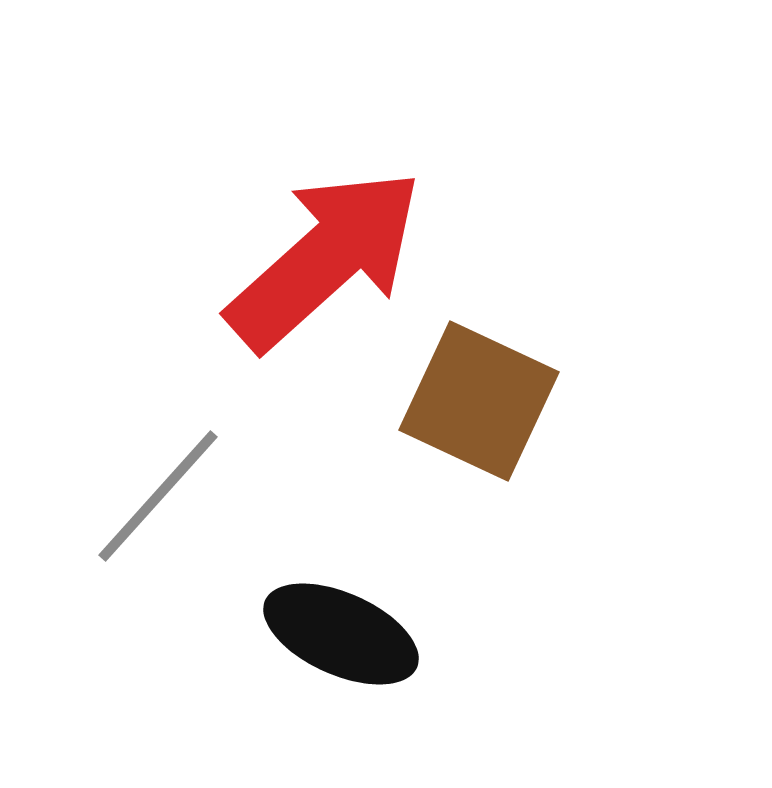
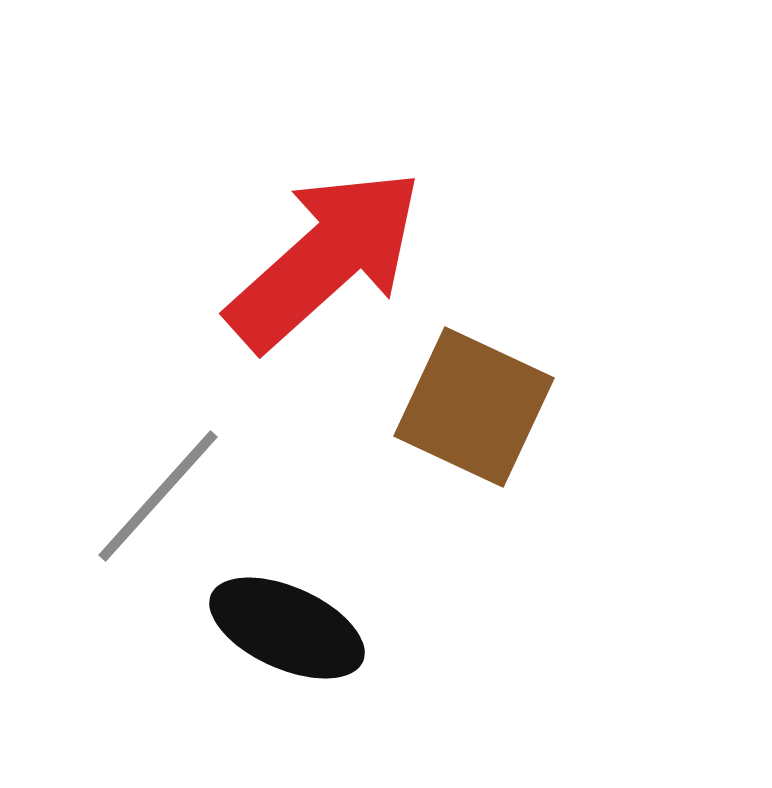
brown square: moved 5 px left, 6 px down
black ellipse: moved 54 px left, 6 px up
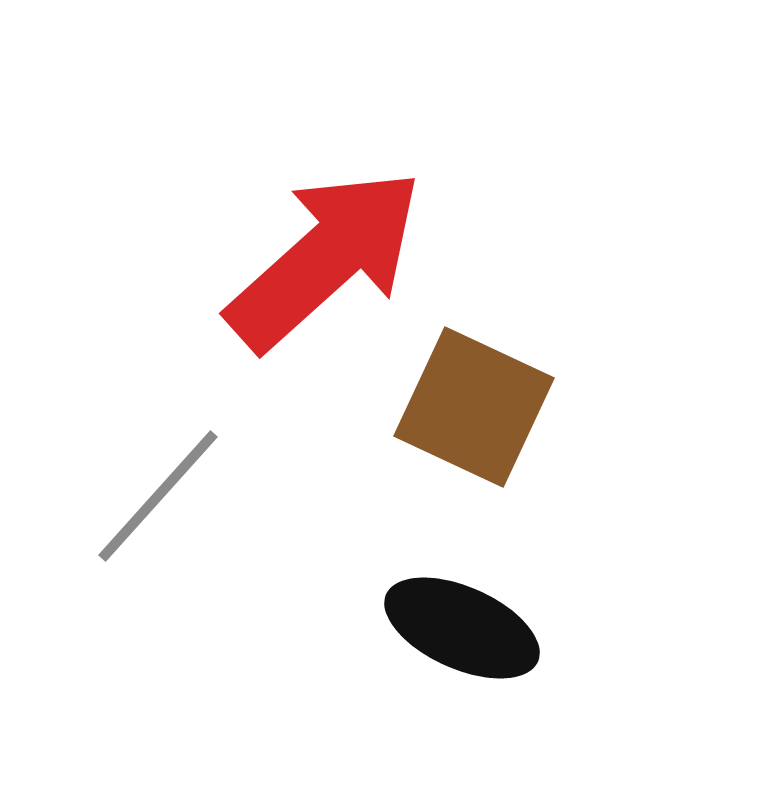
black ellipse: moved 175 px right
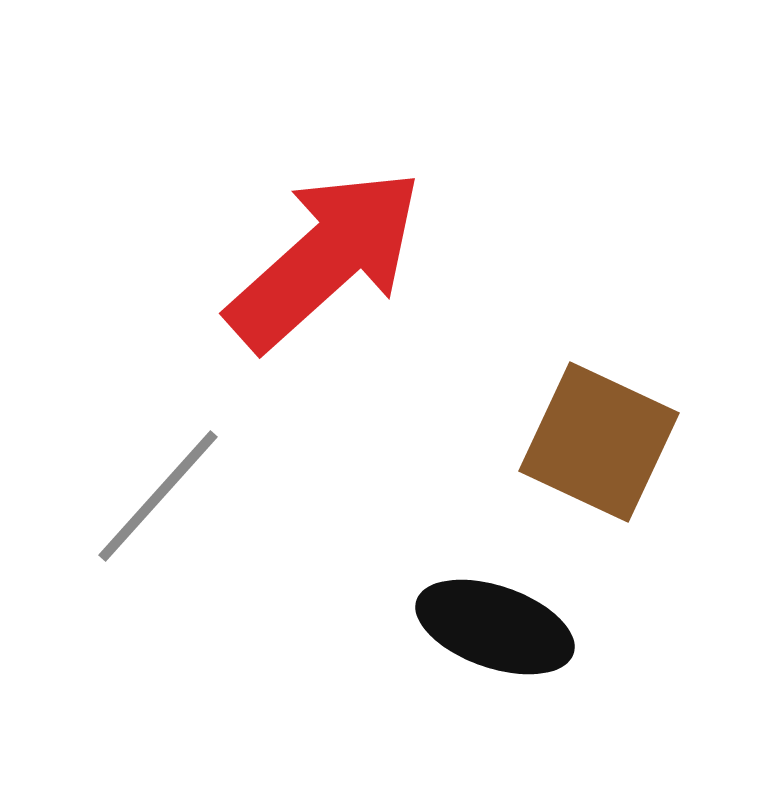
brown square: moved 125 px right, 35 px down
black ellipse: moved 33 px right, 1 px up; rotated 5 degrees counterclockwise
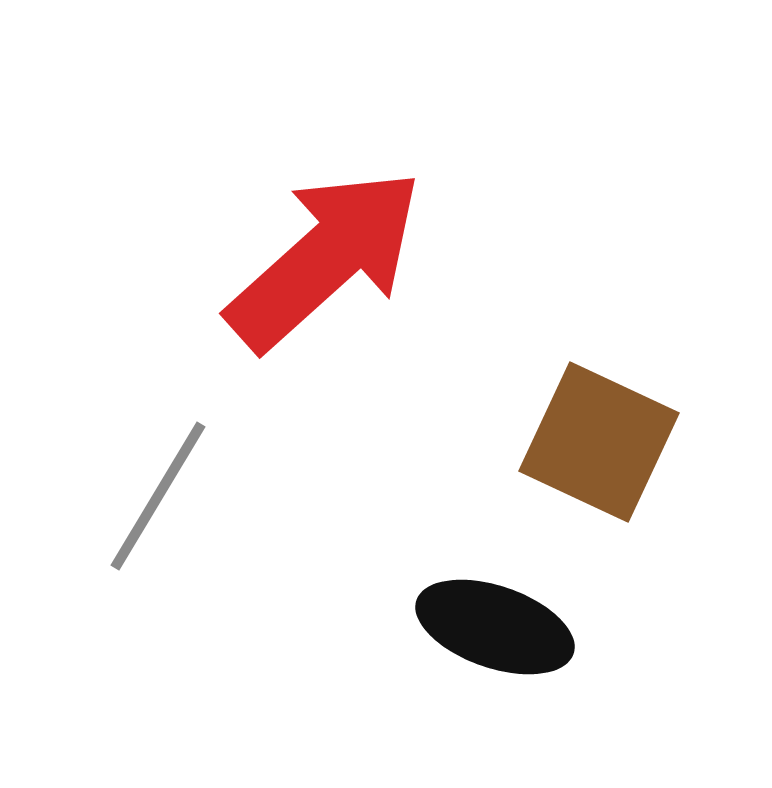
gray line: rotated 11 degrees counterclockwise
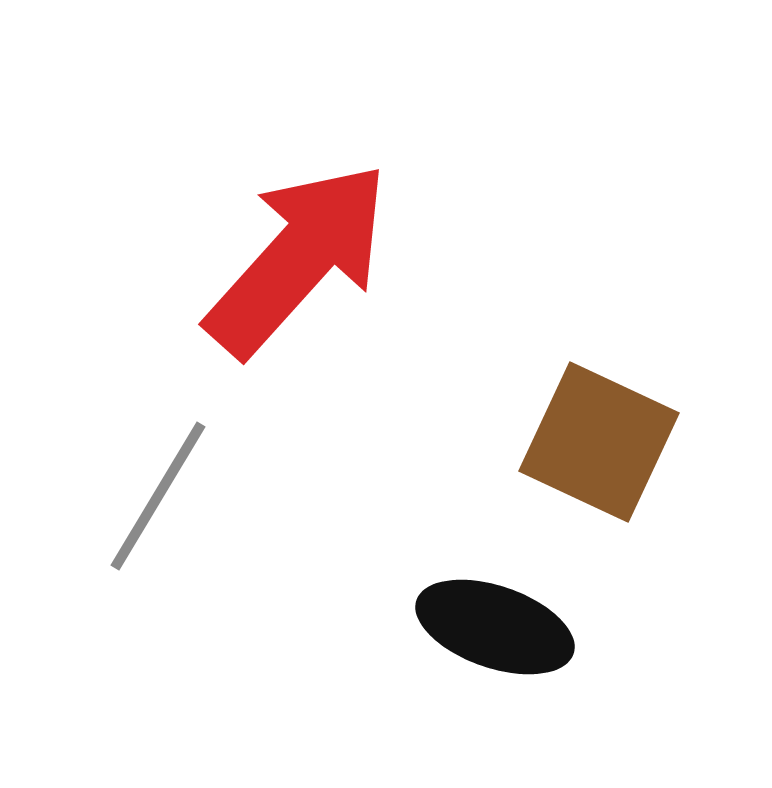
red arrow: moved 27 px left; rotated 6 degrees counterclockwise
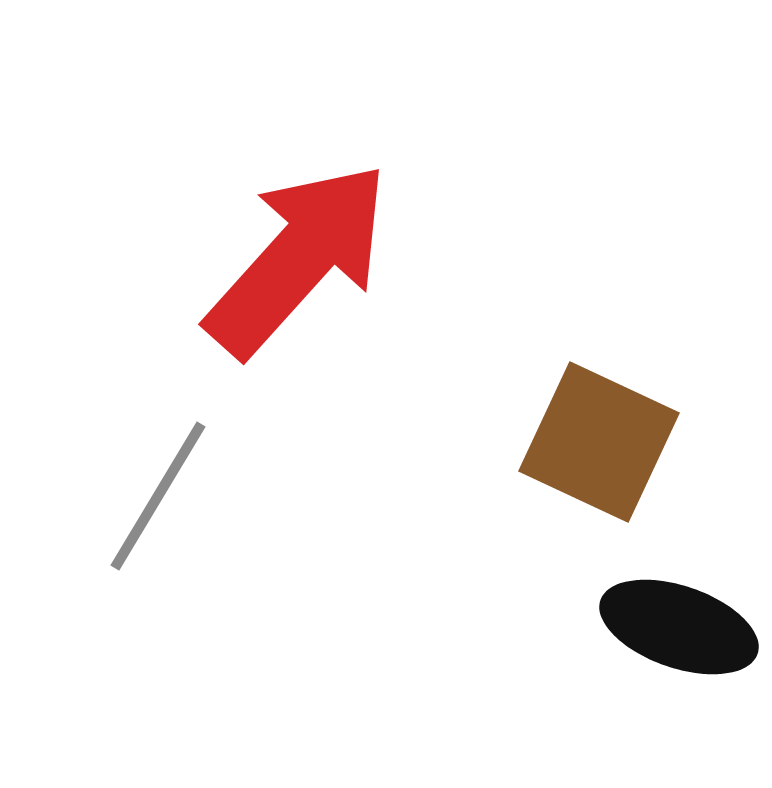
black ellipse: moved 184 px right
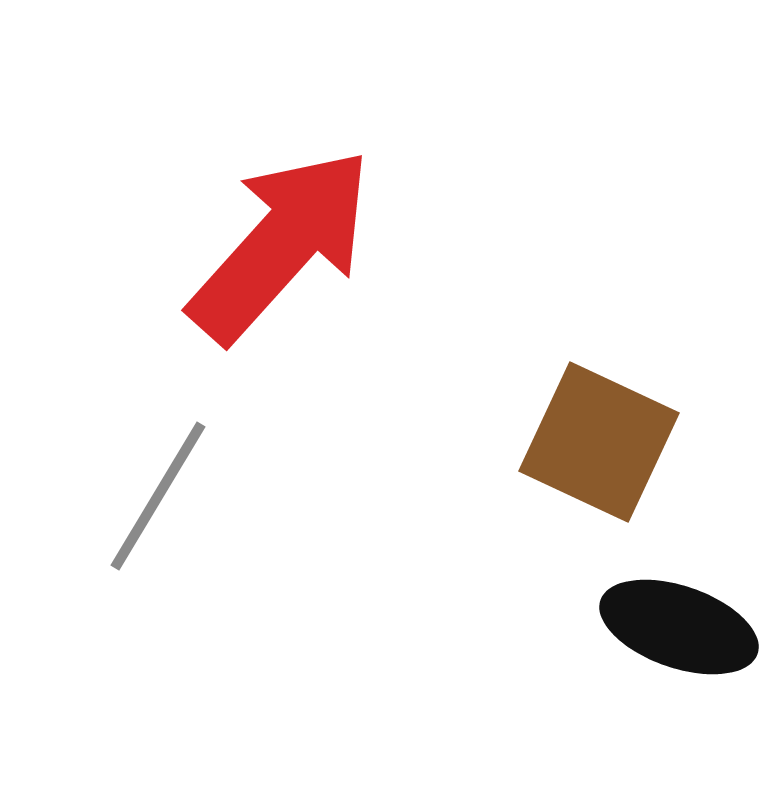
red arrow: moved 17 px left, 14 px up
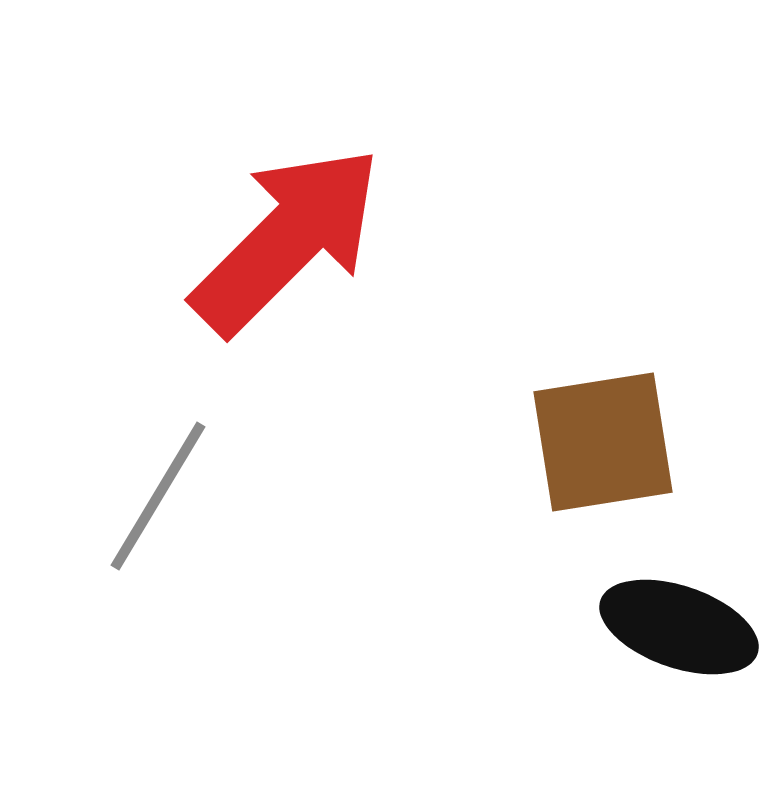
red arrow: moved 6 px right, 5 px up; rotated 3 degrees clockwise
brown square: moved 4 px right; rotated 34 degrees counterclockwise
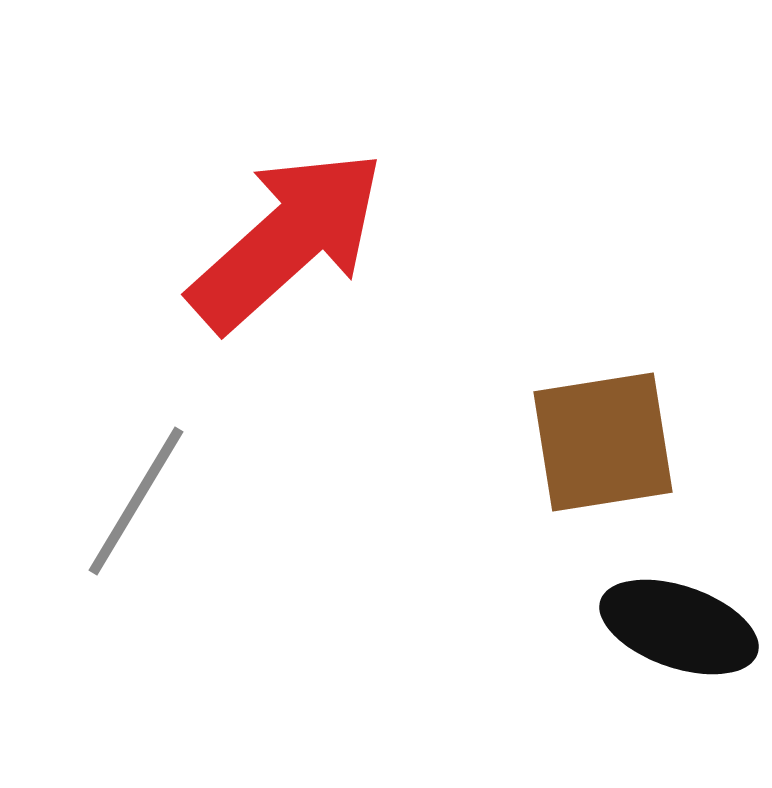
red arrow: rotated 3 degrees clockwise
gray line: moved 22 px left, 5 px down
